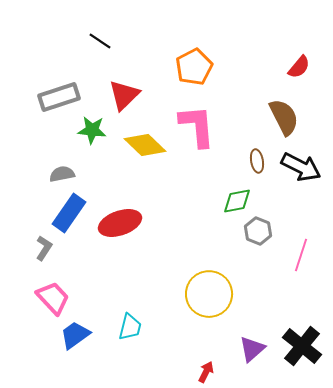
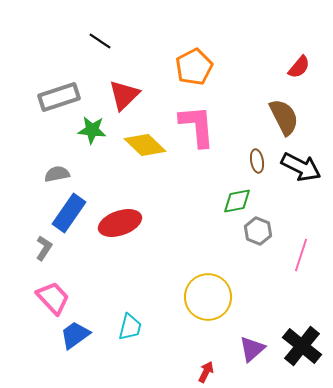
gray semicircle: moved 5 px left
yellow circle: moved 1 px left, 3 px down
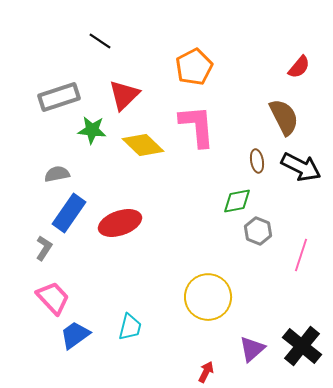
yellow diamond: moved 2 px left
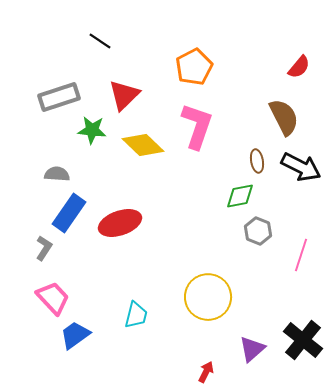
pink L-shape: rotated 24 degrees clockwise
gray semicircle: rotated 15 degrees clockwise
green diamond: moved 3 px right, 5 px up
cyan trapezoid: moved 6 px right, 12 px up
black cross: moved 1 px right, 6 px up
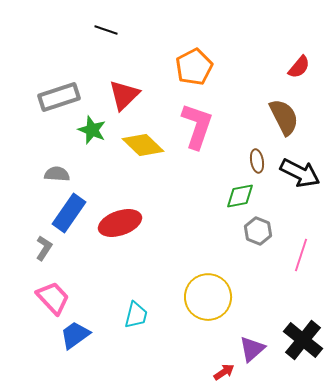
black line: moved 6 px right, 11 px up; rotated 15 degrees counterclockwise
green star: rotated 16 degrees clockwise
black arrow: moved 1 px left, 6 px down
red arrow: moved 18 px right; rotated 30 degrees clockwise
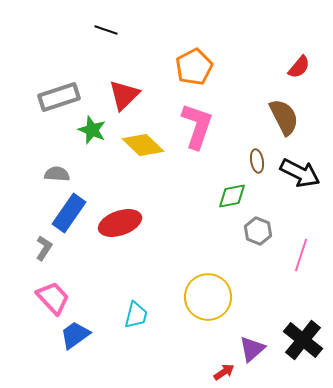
green diamond: moved 8 px left
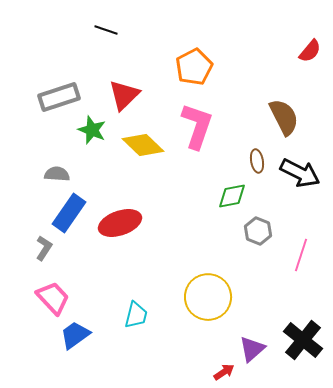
red semicircle: moved 11 px right, 16 px up
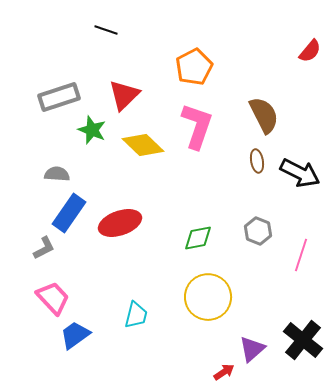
brown semicircle: moved 20 px left, 2 px up
green diamond: moved 34 px left, 42 px down
gray L-shape: rotated 30 degrees clockwise
